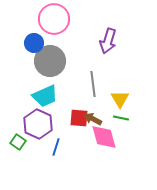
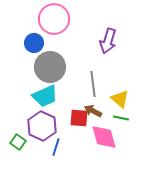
gray circle: moved 6 px down
yellow triangle: rotated 18 degrees counterclockwise
brown arrow: moved 8 px up
purple hexagon: moved 4 px right, 2 px down
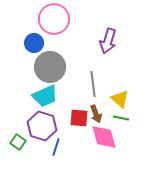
brown arrow: moved 3 px right, 3 px down; rotated 138 degrees counterclockwise
purple hexagon: rotated 8 degrees counterclockwise
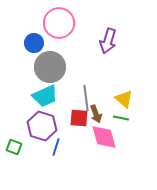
pink circle: moved 5 px right, 4 px down
gray line: moved 7 px left, 14 px down
yellow triangle: moved 4 px right
green square: moved 4 px left, 5 px down; rotated 14 degrees counterclockwise
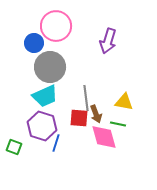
pink circle: moved 3 px left, 3 px down
yellow triangle: moved 3 px down; rotated 30 degrees counterclockwise
green line: moved 3 px left, 6 px down
blue line: moved 4 px up
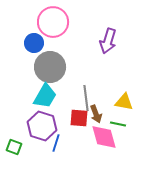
pink circle: moved 3 px left, 4 px up
cyan trapezoid: rotated 36 degrees counterclockwise
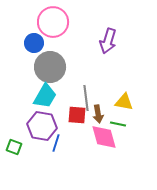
brown arrow: moved 2 px right; rotated 12 degrees clockwise
red square: moved 2 px left, 3 px up
purple hexagon: rotated 8 degrees counterclockwise
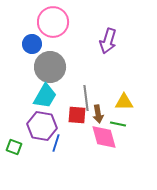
blue circle: moved 2 px left, 1 px down
yellow triangle: rotated 12 degrees counterclockwise
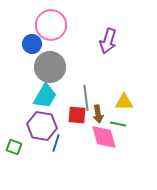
pink circle: moved 2 px left, 3 px down
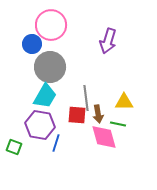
purple hexagon: moved 2 px left, 1 px up
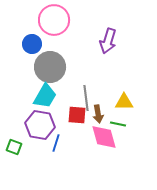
pink circle: moved 3 px right, 5 px up
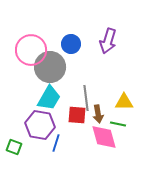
pink circle: moved 23 px left, 30 px down
blue circle: moved 39 px right
cyan trapezoid: moved 4 px right, 2 px down
